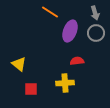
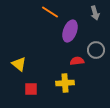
gray circle: moved 17 px down
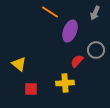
gray arrow: rotated 40 degrees clockwise
red semicircle: rotated 40 degrees counterclockwise
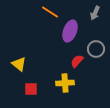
gray circle: moved 1 px up
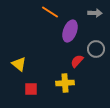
gray arrow: rotated 112 degrees counterclockwise
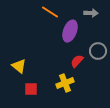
gray arrow: moved 4 px left
gray circle: moved 2 px right, 2 px down
yellow triangle: moved 2 px down
yellow cross: rotated 18 degrees counterclockwise
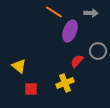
orange line: moved 4 px right
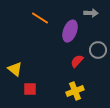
orange line: moved 14 px left, 6 px down
gray circle: moved 1 px up
yellow triangle: moved 4 px left, 3 px down
yellow cross: moved 10 px right, 8 px down
red square: moved 1 px left
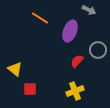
gray arrow: moved 2 px left, 3 px up; rotated 24 degrees clockwise
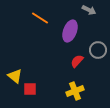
yellow triangle: moved 7 px down
